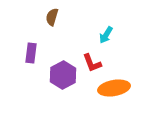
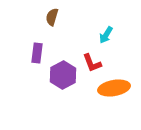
purple rectangle: moved 6 px right
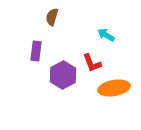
cyan arrow: rotated 90 degrees clockwise
purple rectangle: moved 1 px left, 2 px up
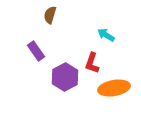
brown semicircle: moved 2 px left, 2 px up
purple rectangle: rotated 42 degrees counterclockwise
red L-shape: rotated 40 degrees clockwise
purple hexagon: moved 2 px right, 2 px down
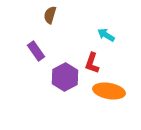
orange ellipse: moved 5 px left, 3 px down; rotated 20 degrees clockwise
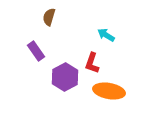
brown semicircle: moved 1 px left, 2 px down
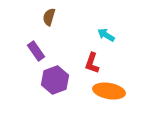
purple hexagon: moved 10 px left, 3 px down; rotated 8 degrees clockwise
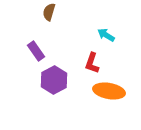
brown semicircle: moved 5 px up
purple hexagon: moved 1 px left; rotated 8 degrees counterclockwise
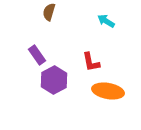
cyan arrow: moved 14 px up
purple rectangle: moved 1 px right, 4 px down
red L-shape: moved 1 px left, 1 px up; rotated 30 degrees counterclockwise
orange ellipse: moved 1 px left
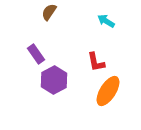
brown semicircle: rotated 18 degrees clockwise
purple rectangle: moved 1 px left, 1 px up
red L-shape: moved 5 px right
orange ellipse: rotated 68 degrees counterclockwise
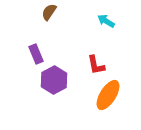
purple rectangle: rotated 12 degrees clockwise
red L-shape: moved 3 px down
orange ellipse: moved 4 px down
